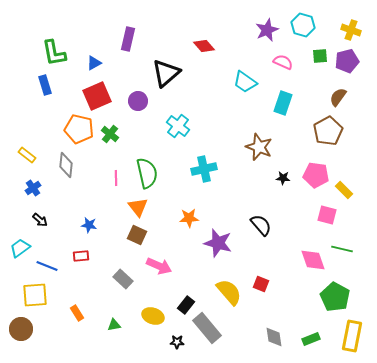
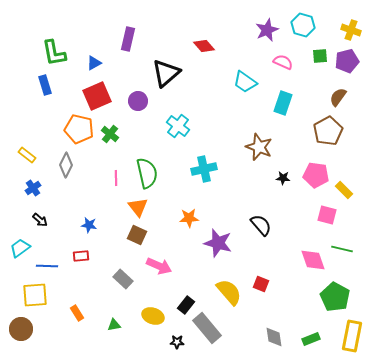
gray diamond at (66, 165): rotated 20 degrees clockwise
blue line at (47, 266): rotated 20 degrees counterclockwise
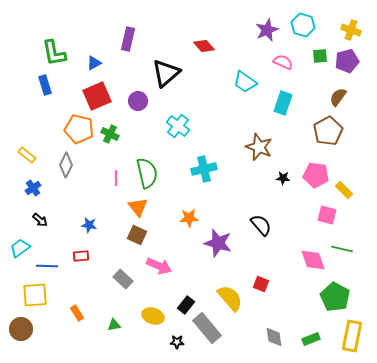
green cross at (110, 134): rotated 12 degrees counterclockwise
yellow semicircle at (229, 292): moved 1 px right, 6 px down
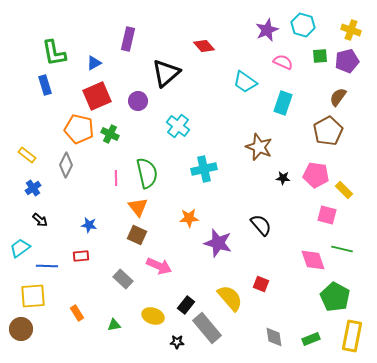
yellow square at (35, 295): moved 2 px left, 1 px down
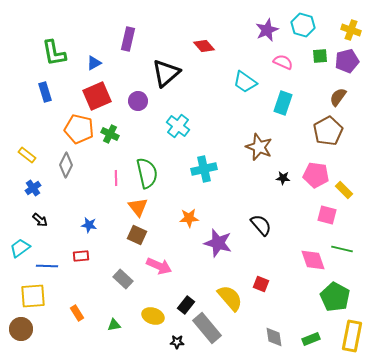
blue rectangle at (45, 85): moved 7 px down
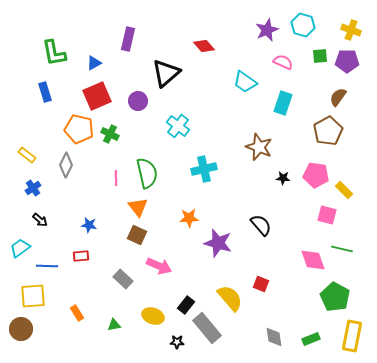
purple pentagon at (347, 61): rotated 15 degrees clockwise
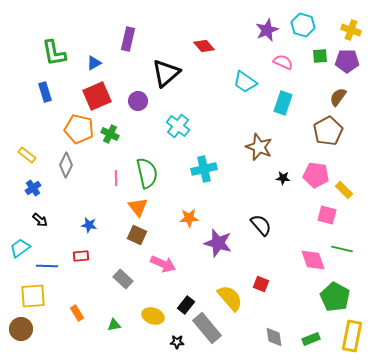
pink arrow at (159, 266): moved 4 px right, 2 px up
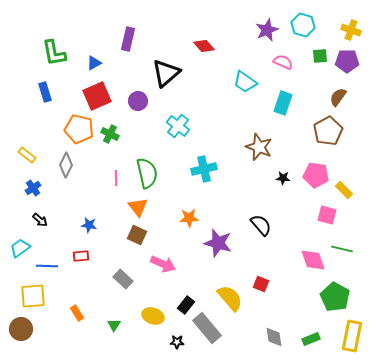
green triangle at (114, 325): rotated 48 degrees counterclockwise
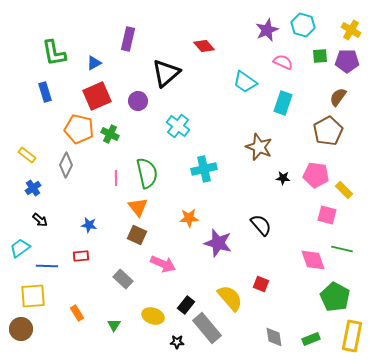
yellow cross at (351, 30): rotated 12 degrees clockwise
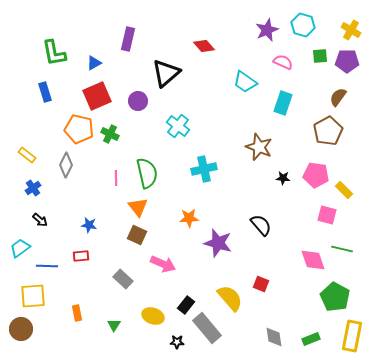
orange rectangle at (77, 313): rotated 21 degrees clockwise
